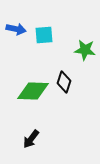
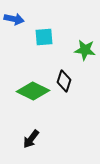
blue arrow: moved 2 px left, 10 px up
cyan square: moved 2 px down
black diamond: moved 1 px up
green diamond: rotated 24 degrees clockwise
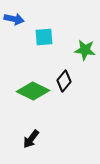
black diamond: rotated 20 degrees clockwise
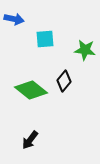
cyan square: moved 1 px right, 2 px down
green diamond: moved 2 px left, 1 px up; rotated 12 degrees clockwise
black arrow: moved 1 px left, 1 px down
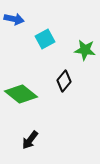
cyan square: rotated 24 degrees counterclockwise
green diamond: moved 10 px left, 4 px down
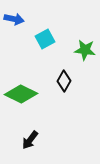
black diamond: rotated 10 degrees counterclockwise
green diamond: rotated 12 degrees counterclockwise
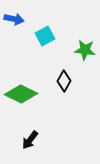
cyan square: moved 3 px up
